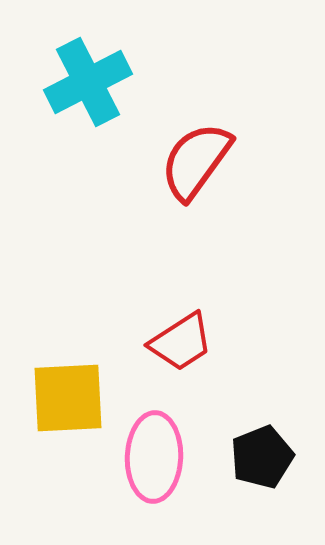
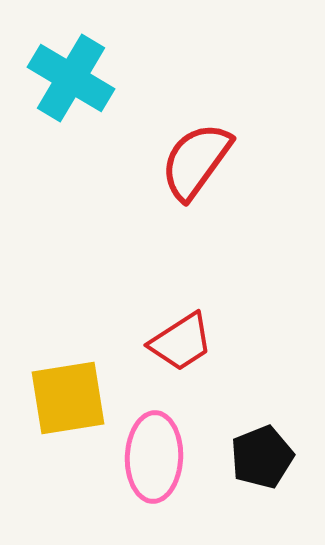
cyan cross: moved 17 px left, 4 px up; rotated 32 degrees counterclockwise
yellow square: rotated 6 degrees counterclockwise
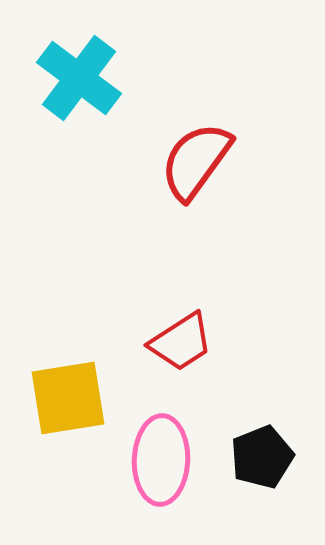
cyan cross: moved 8 px right; rotated 6 degrees clockwise
pink ellipse: moved 7 px right, 3 px down
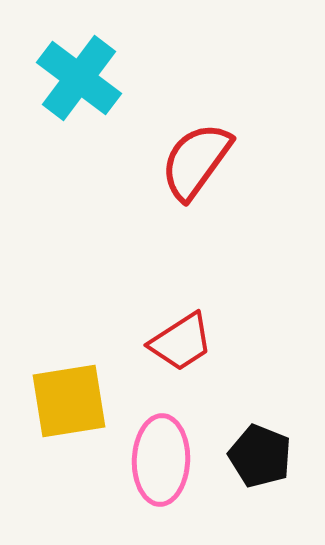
yellow square: moved 1 px right, 3 px down
black pentagon: moved 2 px left, 1 px up; rotated 28 degrees counterclockwise
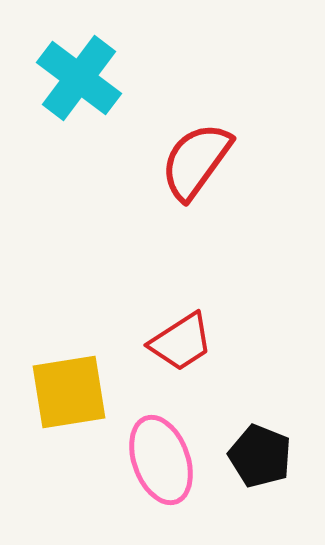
yellow square: moved 9 px up
pink ellipse: rotated 22 degrees counterclockwise
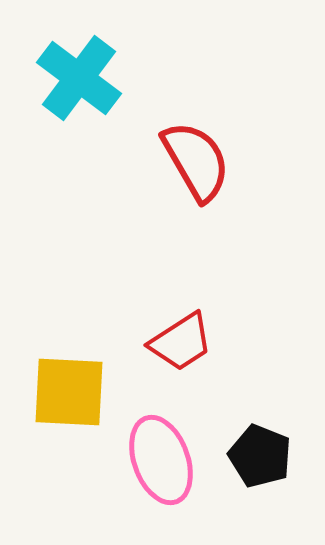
red semicircle: rotated 114 degrees clockwise
yellow square: rotated 12 degrees clockwise
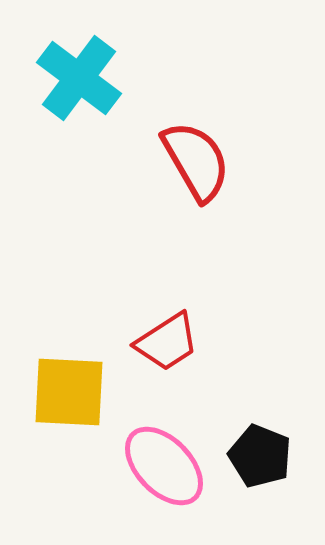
red trapezoid: moved 14 px left
pink ellipse: moved 3 px right, 6 px down; rotated 24 degrees counterclockwise
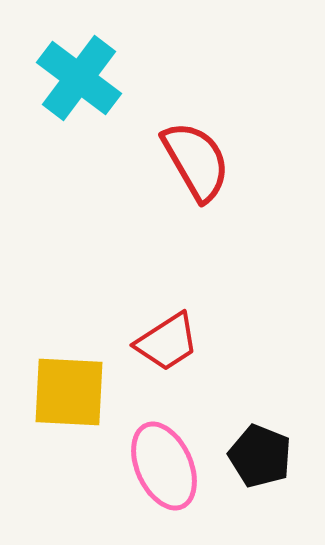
pink ellipse: rotated 20 degrees clockwise
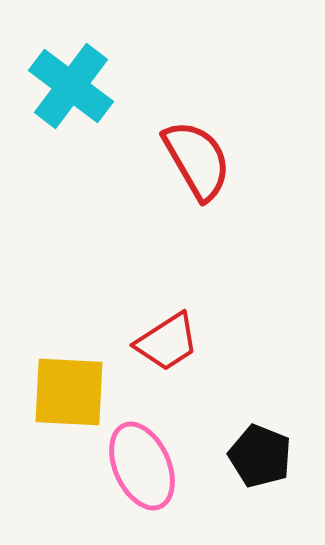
cyan cross: moved 8 px left, 8 px down
red semicircle: moved 1 px right, 1 px up
pink ellipse: moved 22 px left
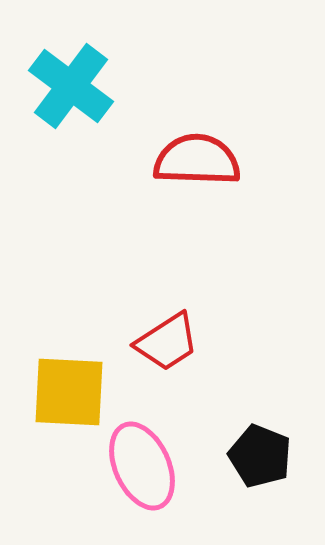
red semicircle: rotated 58 degrees counterclockwise
